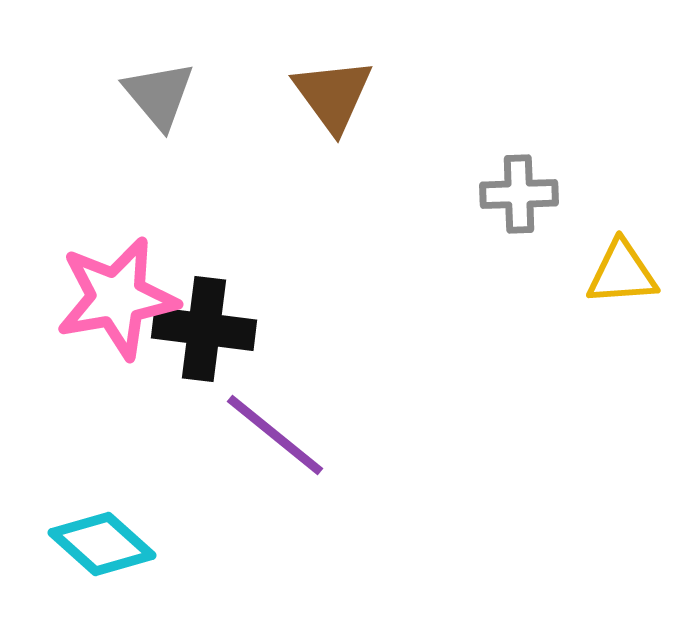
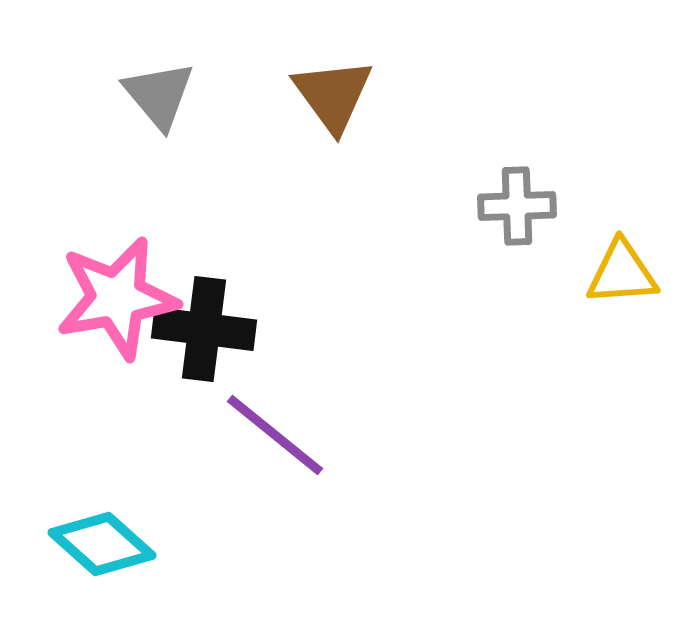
gray cross: moved 2 px left, 12 px down
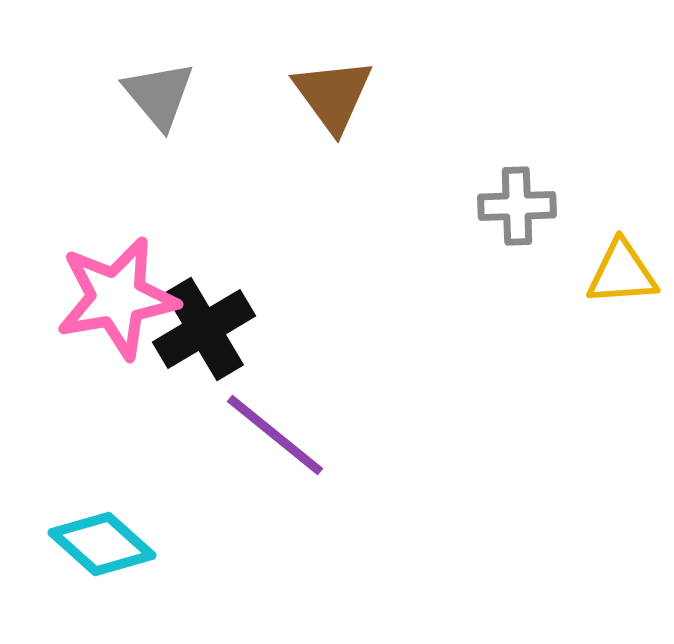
black cross: rotated 38 degrees counterclockwise
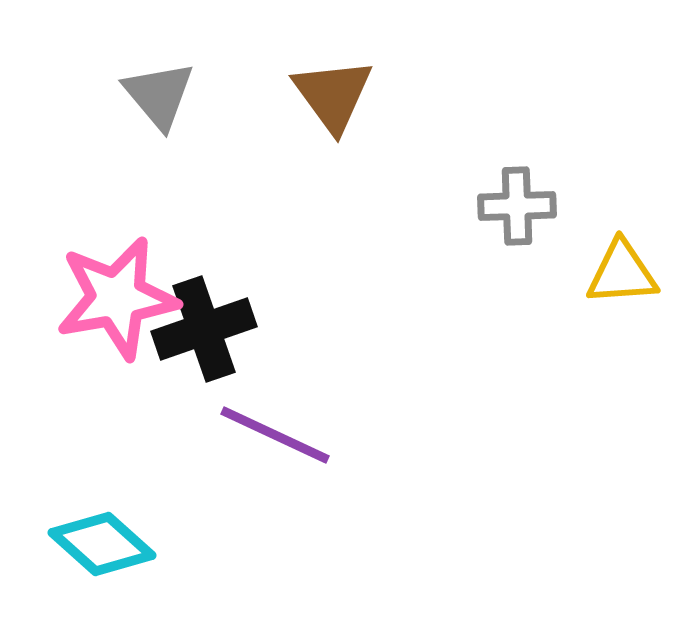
black cross: rotated 12 degrees clockwise
purple line: rotated 14 degrees counterclockwise
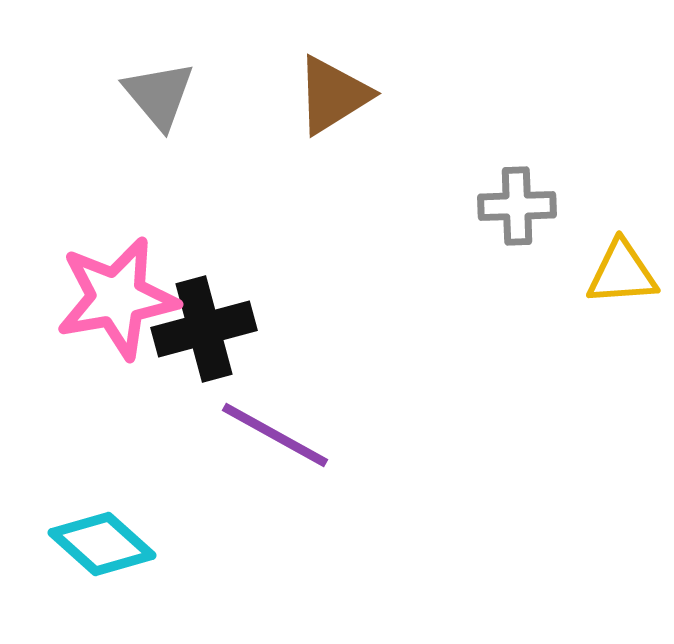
brown triangle: rotated 34 degrees clockwise
black cross: rotated 4 degrees clockwise
purple line: rotated 4 degrees clockwise
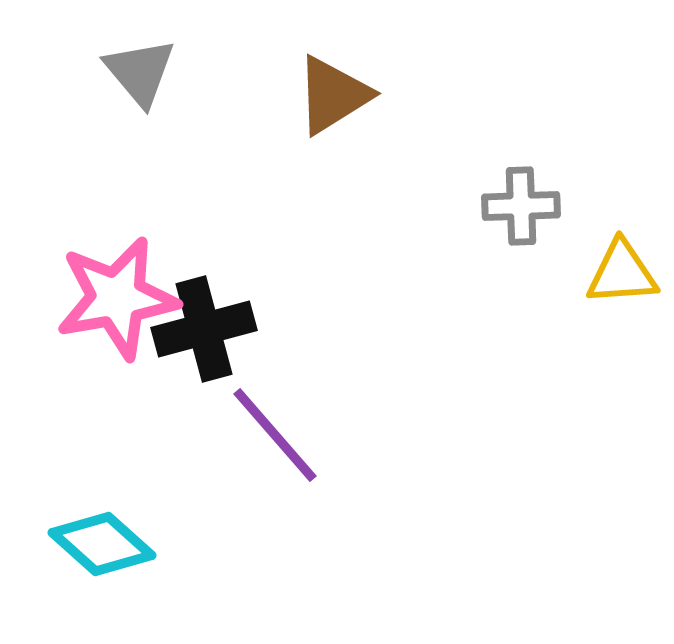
gray triangle: moved 19 px left, 23 px up
gray cross: moved 4 px right
purple line: rotated 20 degrees clockwise
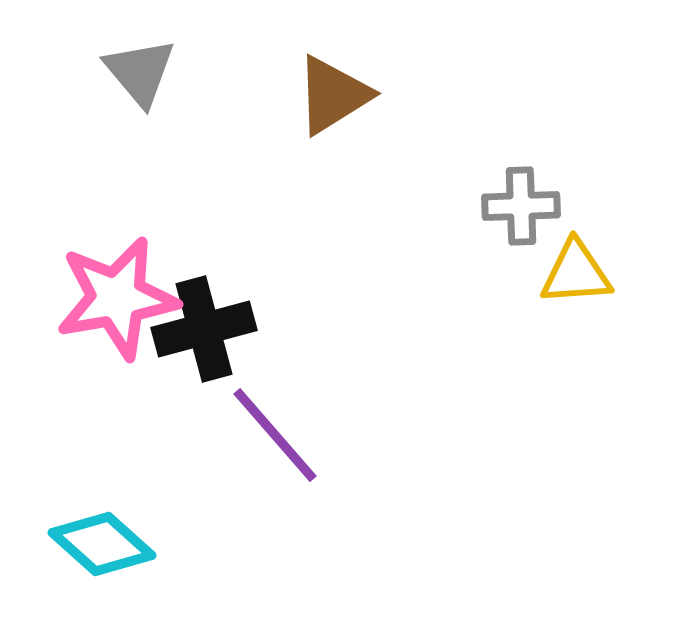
yellow triangle: moved 46 px left
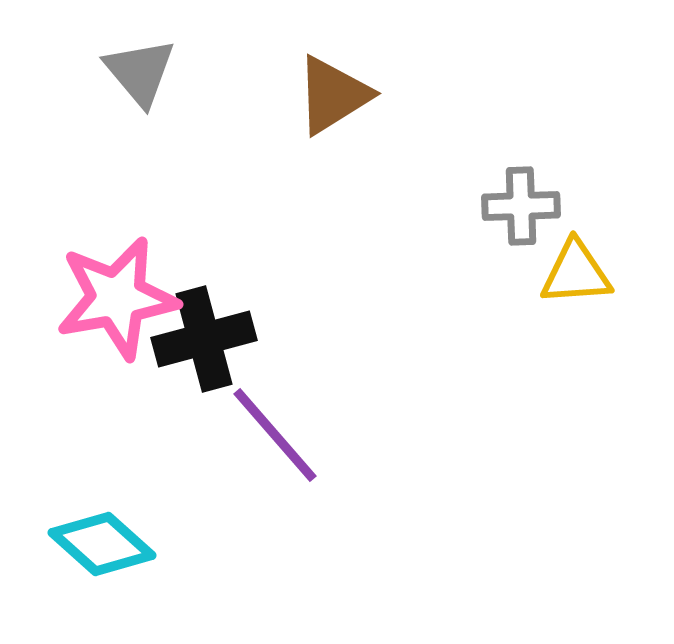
black cross: moved 10 px down
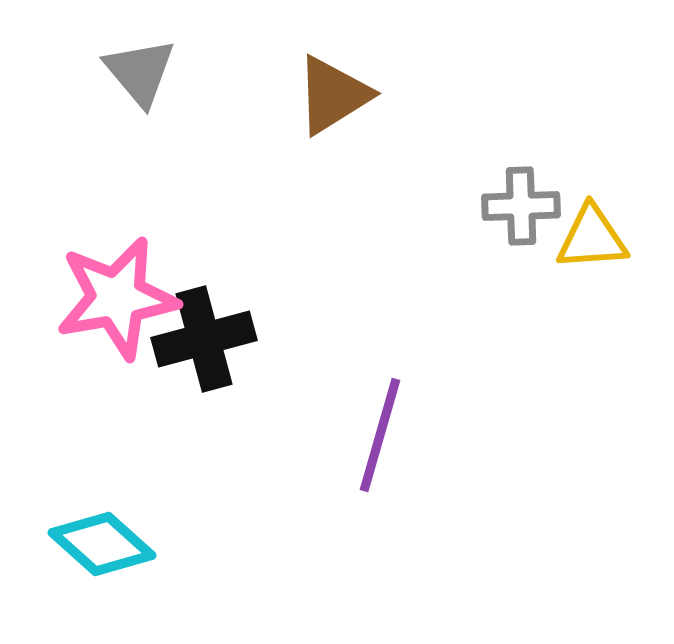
yellow triangle: moved 16 px right, 35 px up
purple line: moved 105 px right; rotated 57 degrees clockwise
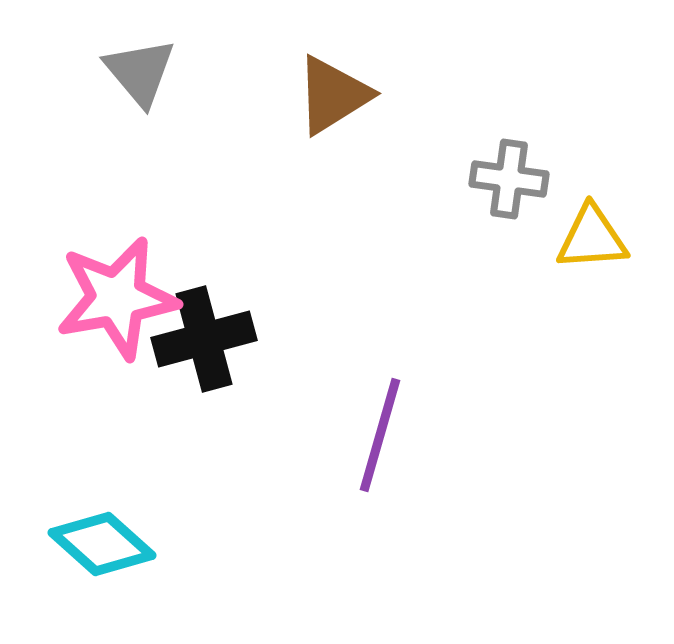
gray cross: moved 12 px left, 27 px up; rotated 10 degrees clockwise
